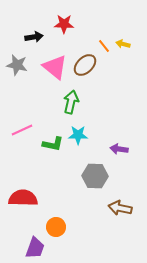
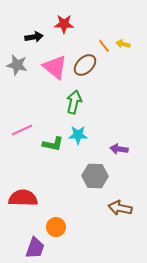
green arrow: moved 3 px right
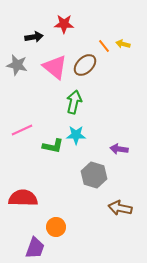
cyan star: moved 2 px left
green L-shape: moved 2 px down
gray hexagon: moved 1 px left, 1 px up; rotated 15 degrees clockwise
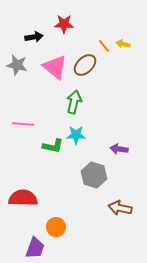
pink line: moved 1 px right, 6 px up; rotated 30 degrees clockwise
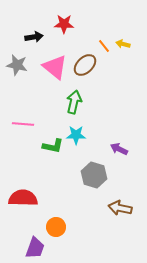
purple arrow: rotated 18 degrees clockwise
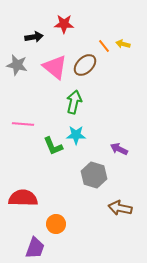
green L-shape: rotated 55 degrees clockwise
orange circle: moved 3 px up
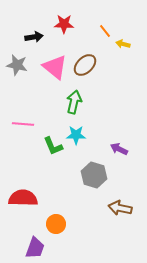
orange line: moved 1 px right, 15 px up
